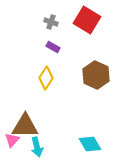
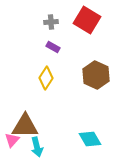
gray cross: rotated 24 degrees counterclockwise
cyan diamond: moved 5 px up
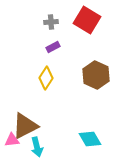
purple rectangle: rotated 56 degrees counterclockwise
brown triangle: rotated 28 degrees counterclockwise
pink triangle: rotated 42 degrees clockwise
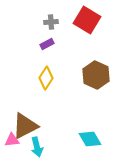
purple rectangle: moved 6 px left, 3 px up
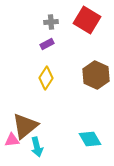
brown triangle: rotated 12 degrees counterclockwise
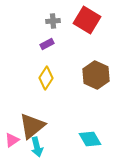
gray cross: moved 2 px right, 1 px up
brown triangle: moved 7 px right
pink triangle: rotated 28 degrees counterclockwise
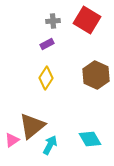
cyan arrow: moved 13 px right, 2 px up; rotated 138 degrees counterclockwise
